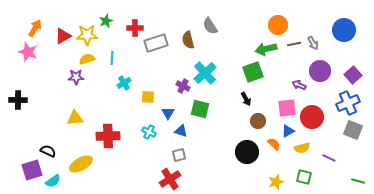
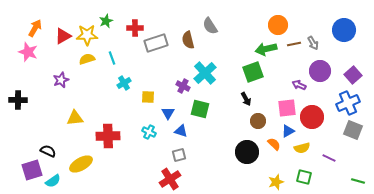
cyan line at (112, 58): rotated 24 degrees counterclockwise
purple star at (76, 77): moved 15 px left, 3 px down; rotated 21 degrees counterclockwise
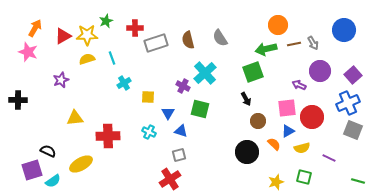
gray semicircle at (210, 26): moved 10 px right, 12 px down
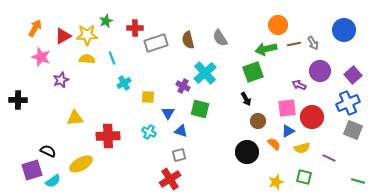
pink star at (28, 52): moved 13 px right, 5 px down
yellow semicircle at (87, 59): rotated 21 degrees clockwise
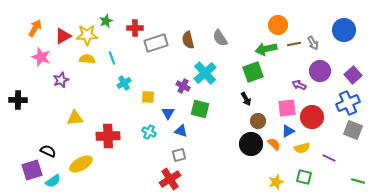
black circle at (247, 152): moved 4 px right, 8 px up
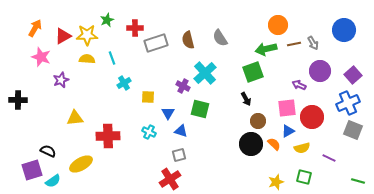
green star at (106, 21): moved 1 px right, 1 px up
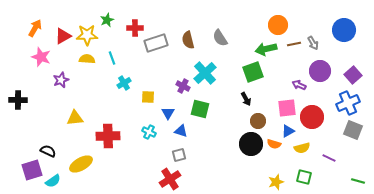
orange semicircle at (274, 144): rotated 152 degrees clockwise
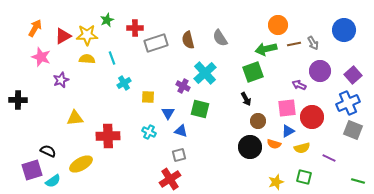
black circle at (251, 144): moved 1 px left, 3 px down
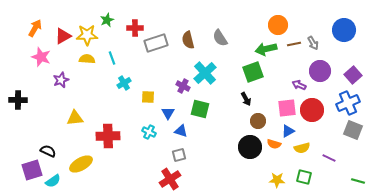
red circle at (312, 117): moved 7 px up
yellow star at (276, 182): moved 1 px right, 2 px up; rotated 21 degrees clockwise
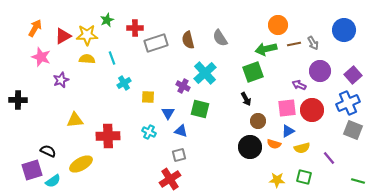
yellow triangle at (75, 118): moved 2 px down
purple line at (329, 158): rotated 24 degrees clockwise
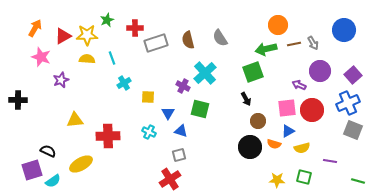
purple line at (329, 158): moved 1 px right, 3 px down; rotated 40 degrees counterclockwise
